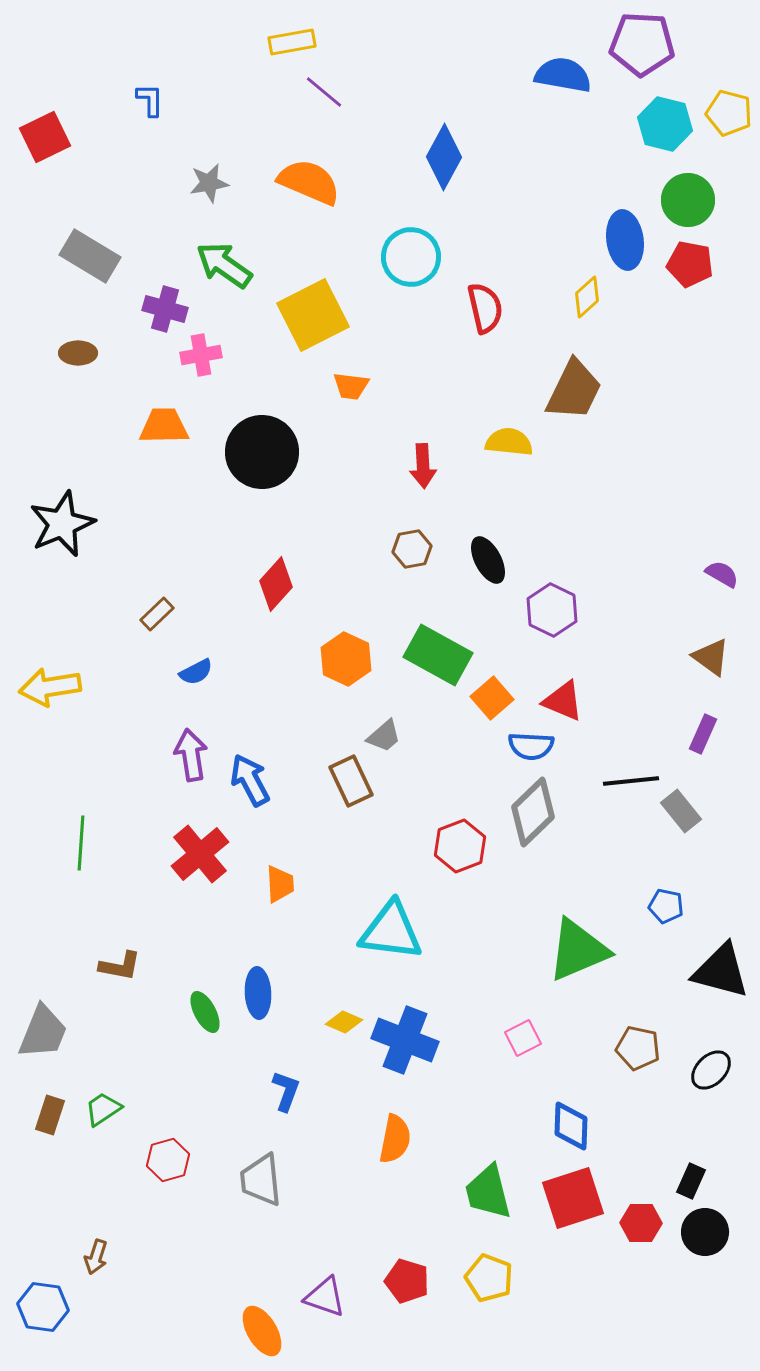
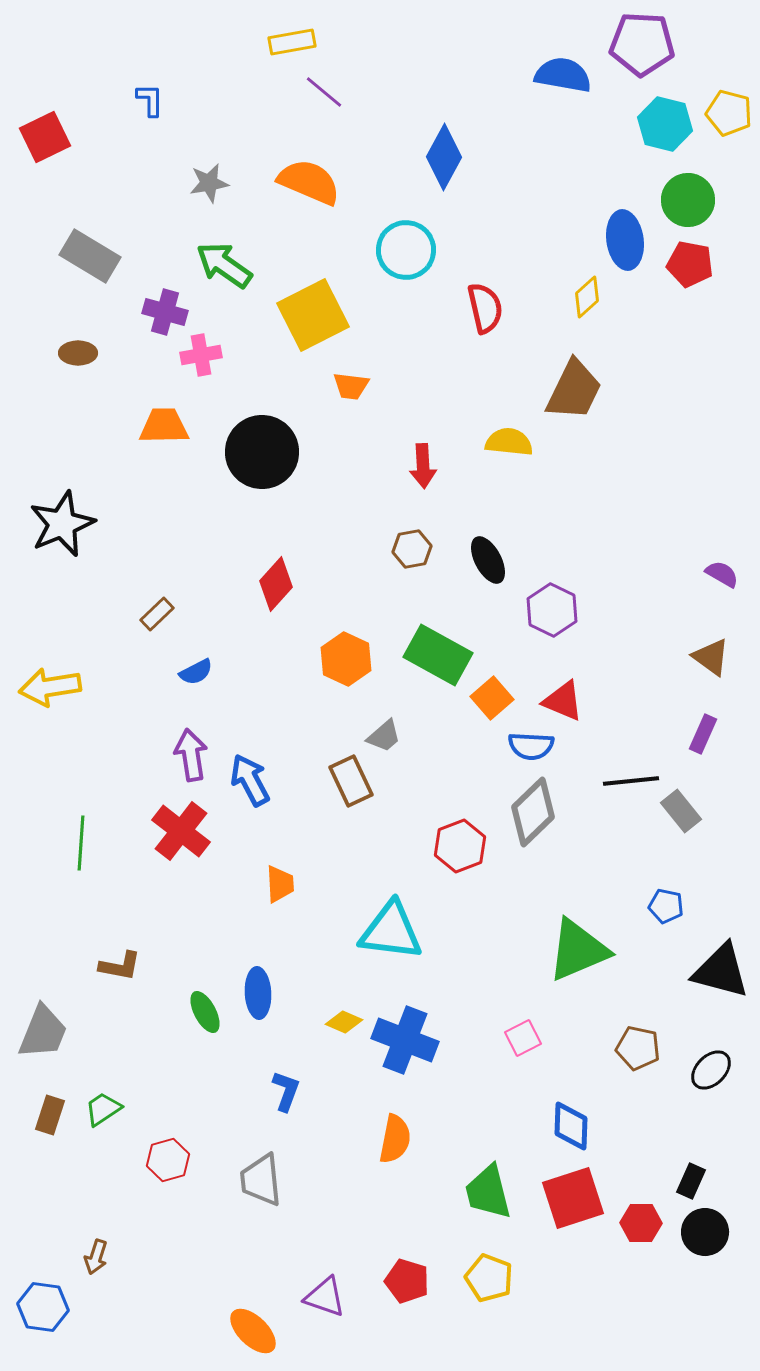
cyan circle at (411, 257): moved 5 px left, 7 px up
purple cross at (165, 309): moved 3 px down
red cross at (200, 854): moved 19 px left, 23 px up; rotated 12 degrees counterclockwise
orange ellipse at (262, 1331): moved 9 px left; rotated 15 degrees counterclockwise
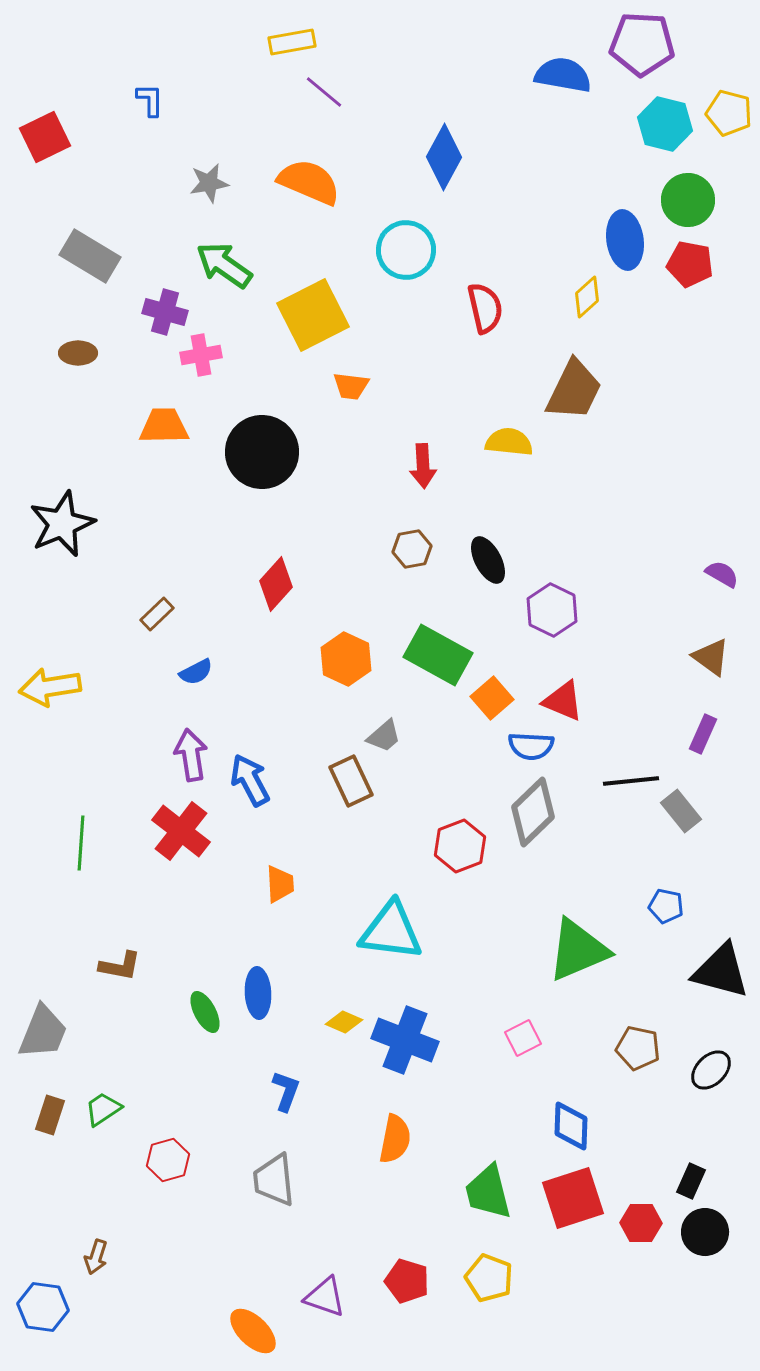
gray trapezoid at (261, 1180): moved 13 px right
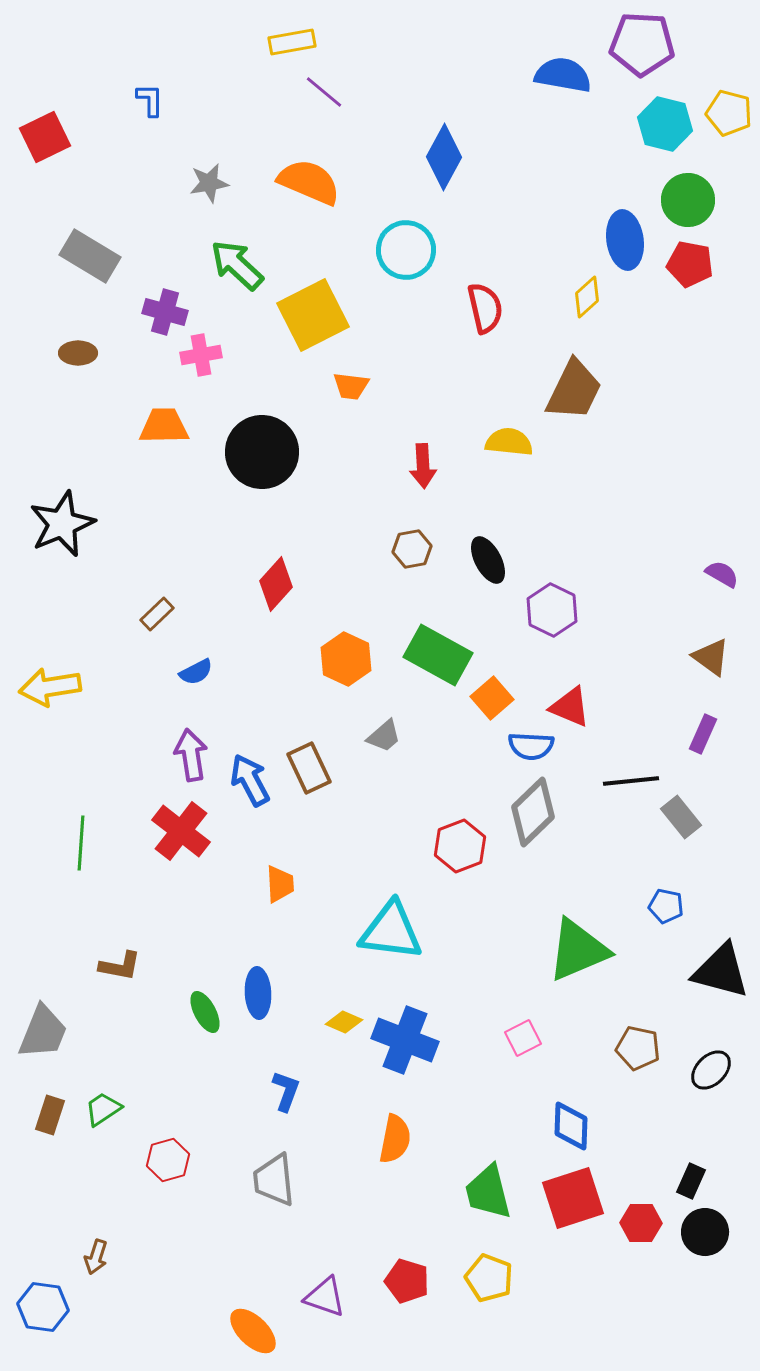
green arrow at (224, 265): moved 13 px right; rotated 8 degrees clockwise
red triangle at (563, 701): moved 7 px right, 6 px down
brown rectangle at (351, 781): moved 42 px left, 13 px up
gray rectangle at (681, 811): moved 6 px down
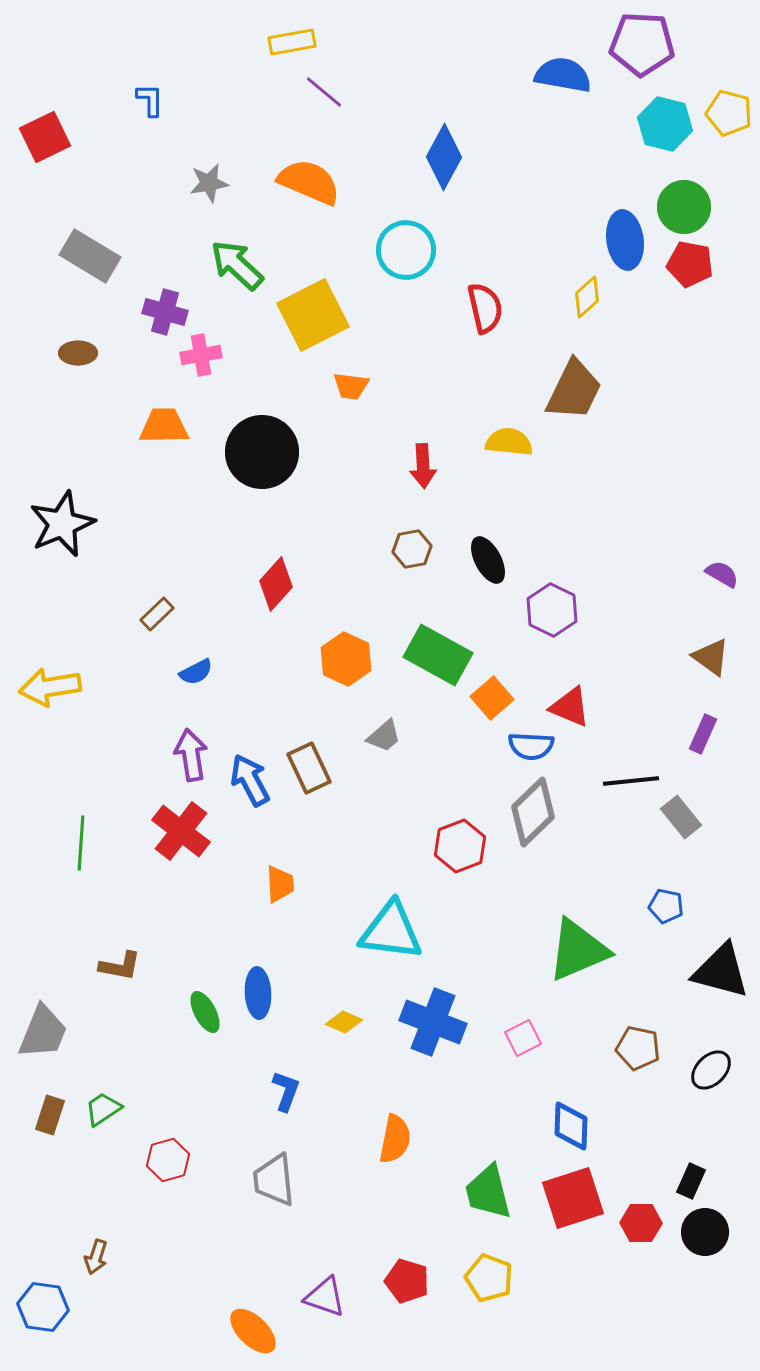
green circle at (688, 200): moved 4 px left, 7 px down
blue cross at (405, 1040): moved 28 px right, 18 px up
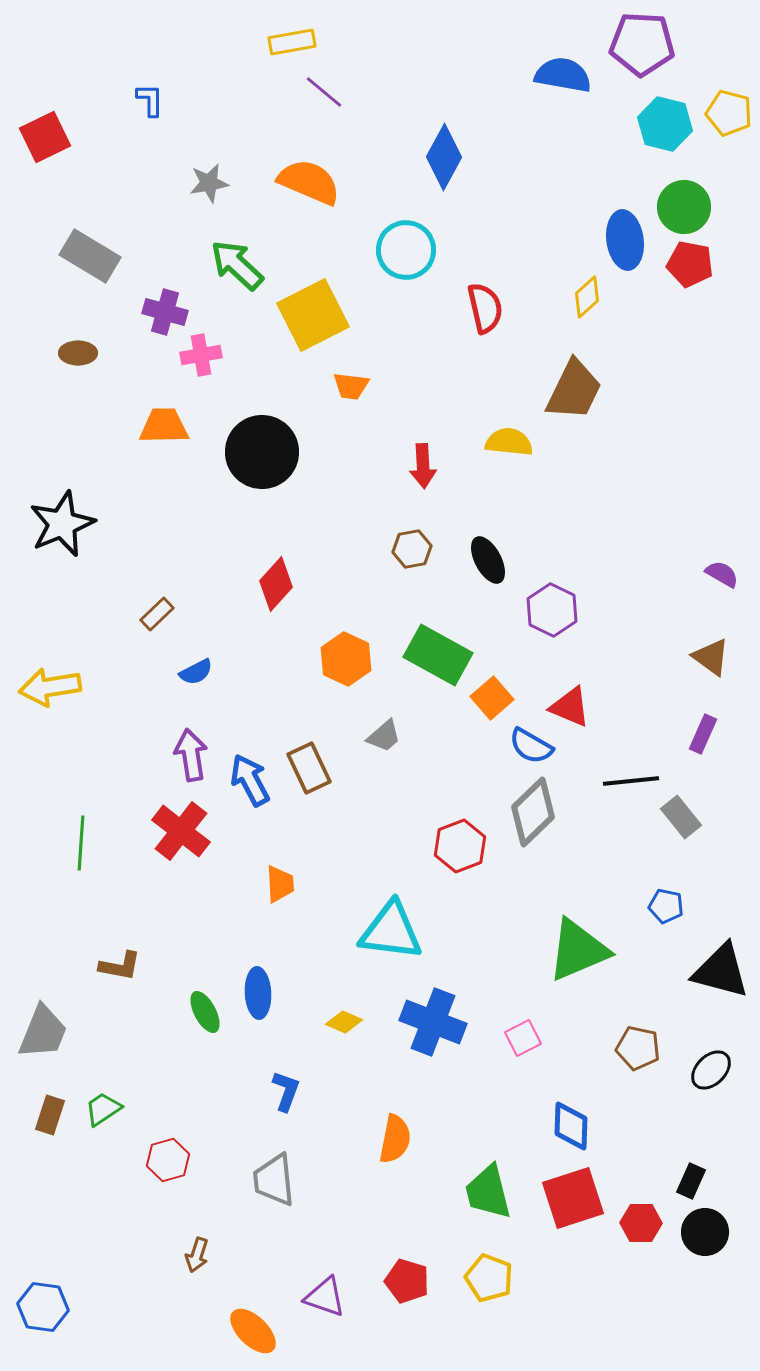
blue semicircle at (531, 746): rotated 27 degrees clockwise
brown arrow at (96, 1257): moved 101 px right, 2 px up
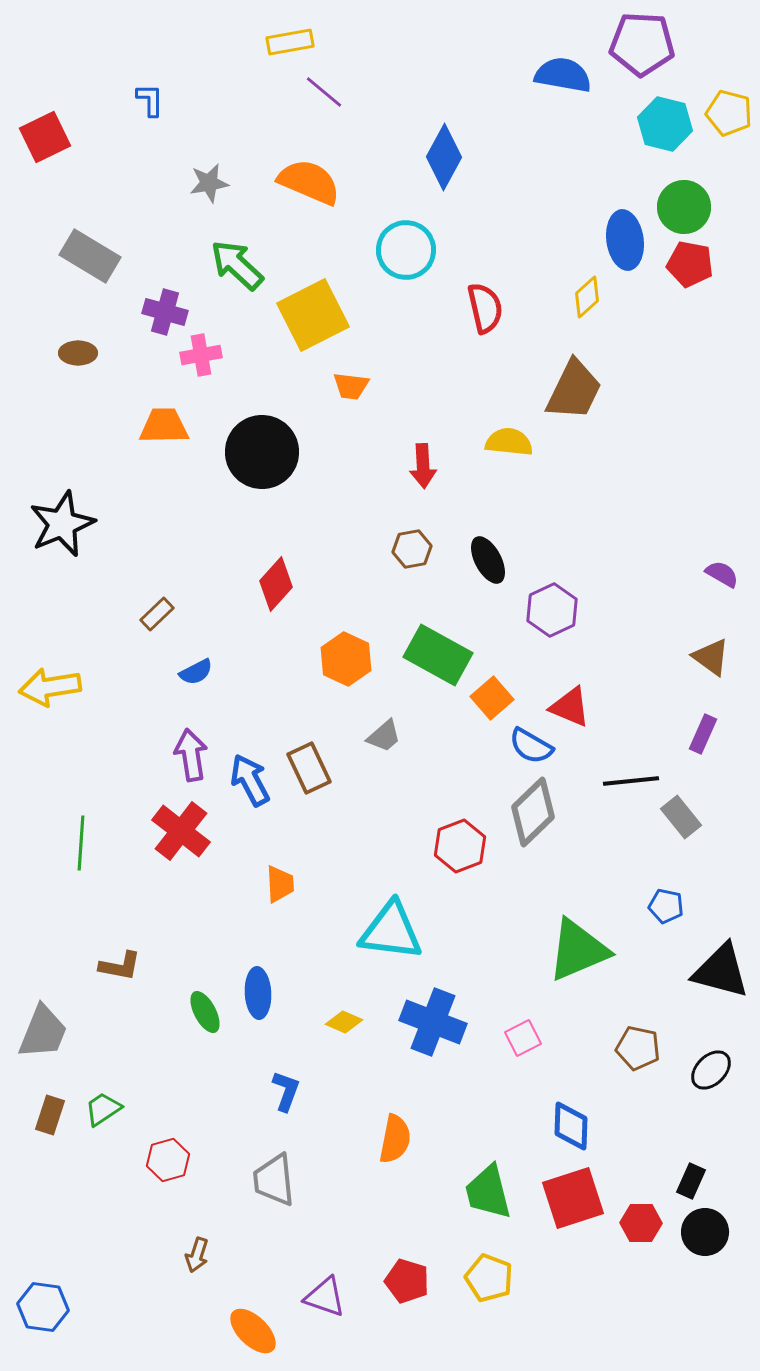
yellow rectangle at (292, 42): moved 2 px left
purple hexagon at (552, 610): rotated 9 degrees clockwise
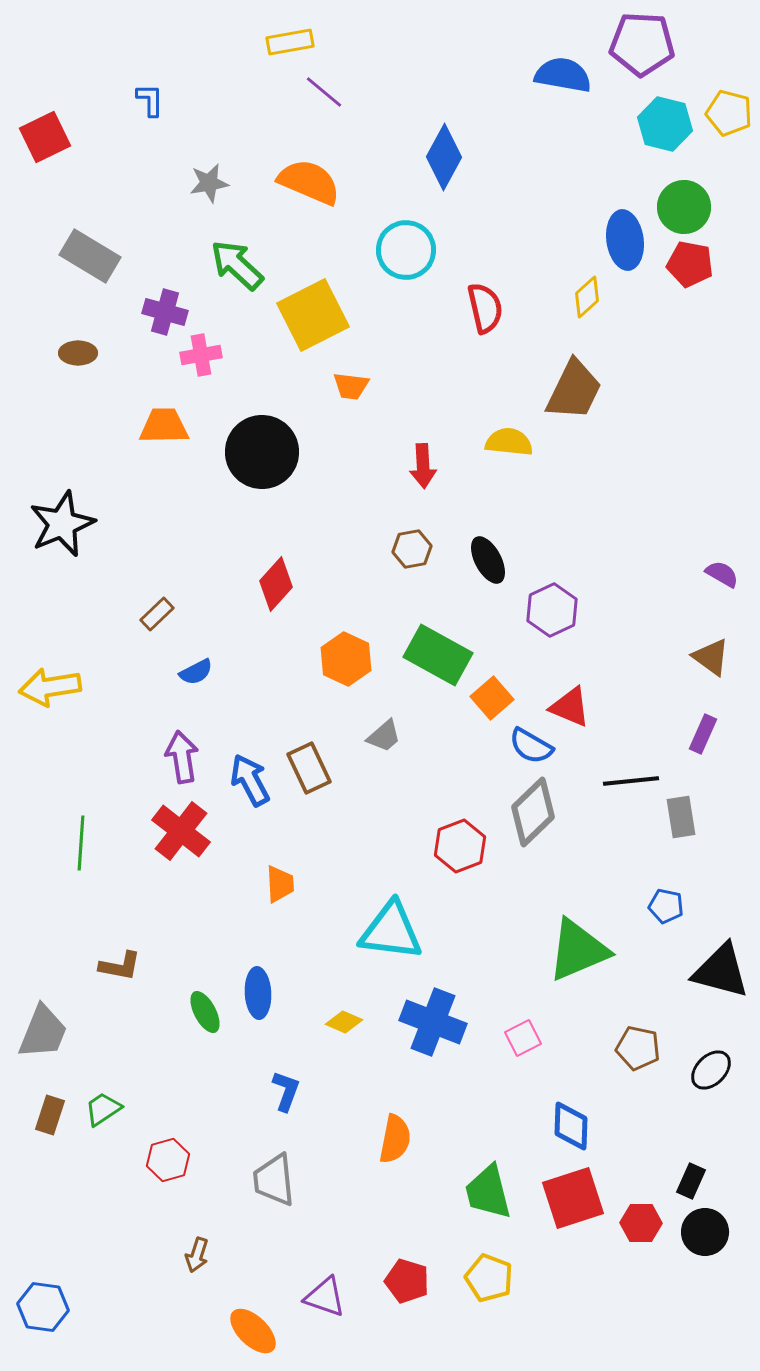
purple arrow at (191, 755): moved 9 px left, 2 px down
gray rectangle at (681, 817): rotated 30 degrees clockwise
